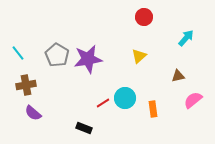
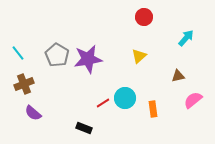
brown cross: moved 2 px left, 1 px up; rotated 12 degrees counterclockwise
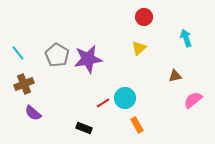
cyan arrow: rotated 60 degrees counterclockwise
yellow triangle: moved 8 px up
brown triangle: moved 3 px left
orange rectangle: moved 16 px left, 16 px down; rotated 21 degrees counterclockwise
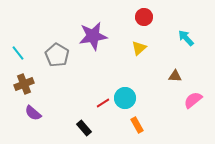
cyan arrow: rotated 24 degrees counterclockwise
purple star: moved 5 px right, 23 px up
brown triangle: rotated 16 degrees clockwise
black rectangle: rotated 28 degrees clockwise
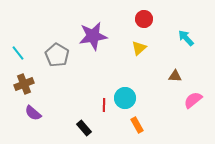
red circle: moved 2 px down
red line: moved 1 px right, 2 px down; rotated 56 degrees counterclockwise
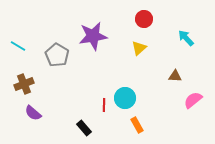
cyan line: moved 7 px up; rotated 21 degrees counterclockwise
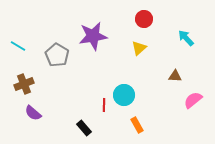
cyan circle: moved 1 px left, 3 px up
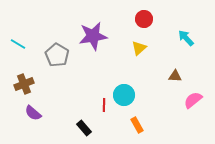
cyan line: moved 2 px up
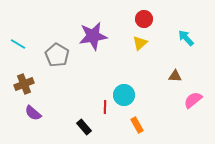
yellow triangle: moved 1 px right, 5 px up
red line: moved 1 px right, 2 px down
black rectangle: moved 1 px up
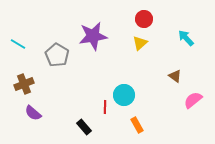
brown triangle: rotated 32 degrees clockwise
